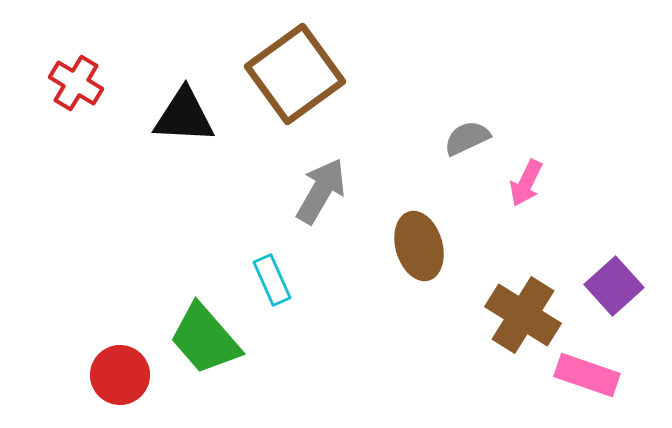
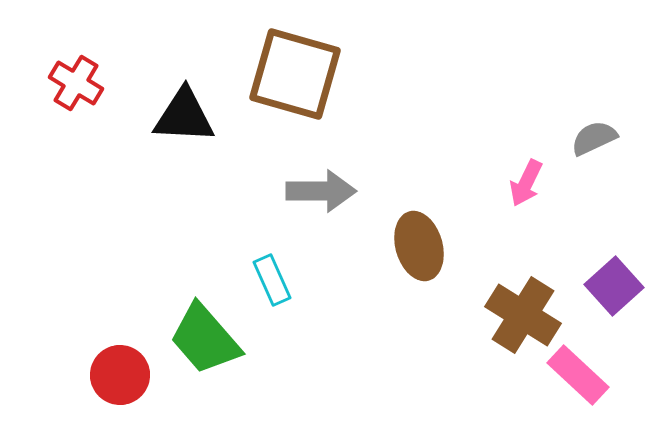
brown square: rotated 38 degrees counterclockwise
gray semicircle: moved 127 px right
gray arrow: rotated 60 degrees clockwise
pink rectangle: moved 9 px left; rotated 24 degrees clockwise
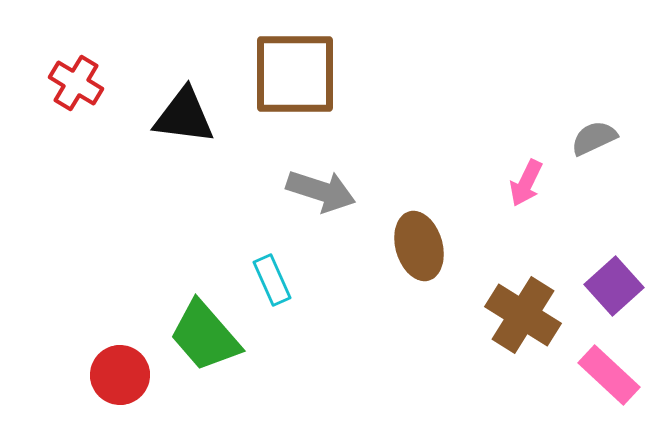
brown square: rotated 16 degrees counterclockwise
black triangle: rotated 4 degrees clockwise
gray arrow: rotated 18 degrees clockwise
green trapezoid: moved 3 px up
pink rectangle: moved 31 px right
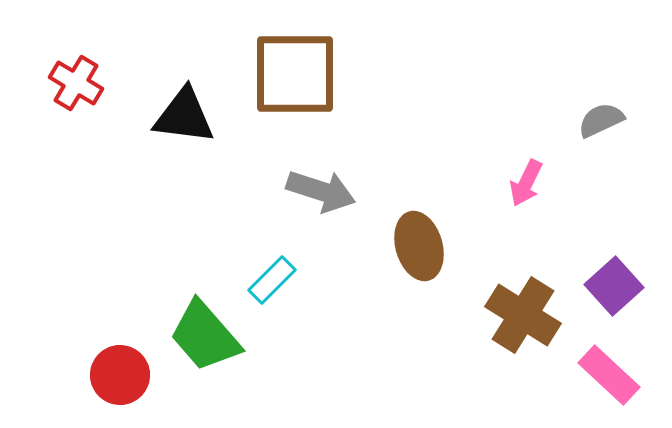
gray semicircle: moved 7 px right, 18 px up
cyan rectangle: rotated 69 degrees clockwise
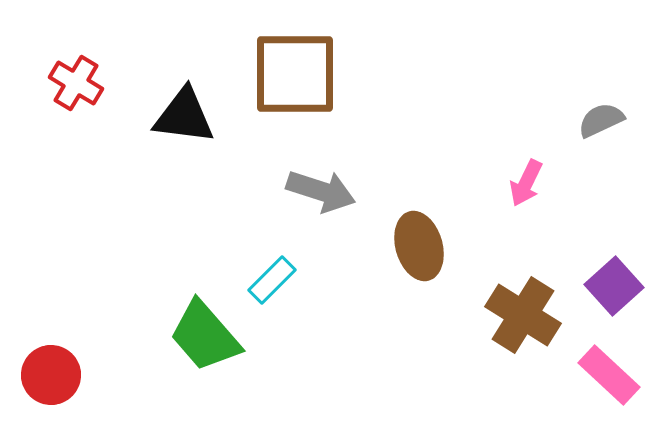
red circle: moved 69 px left
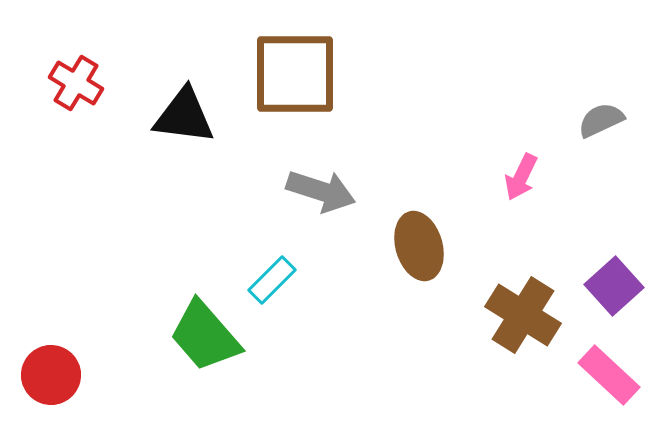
pink arrow: moved 5 px left, 6 px up
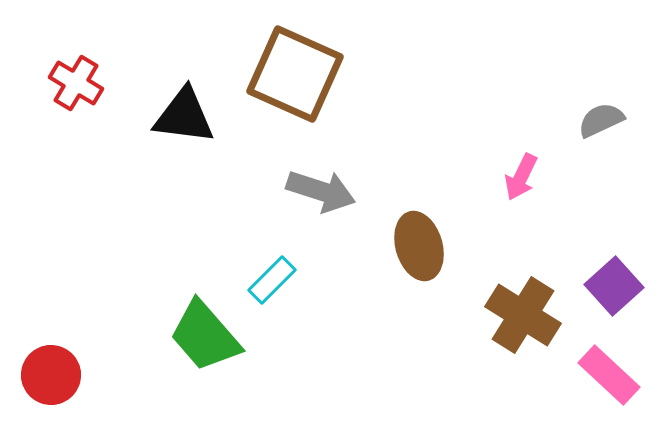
brown square: rotated 24 degrees clockwise
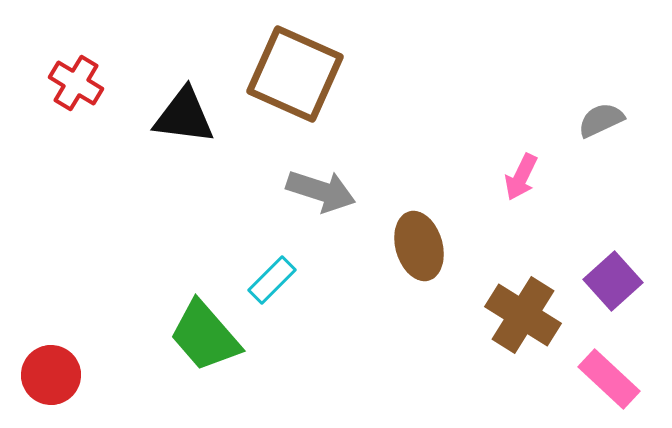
purple square: moved 1 px left, 5 px up
pink rectangle: moved 4 px down
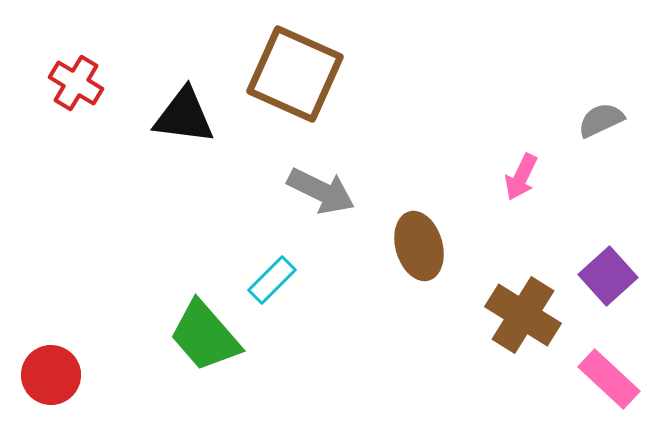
gray arrow: rotated 8 degrees clockwise
purple square: moved 5 px left, 5 px up
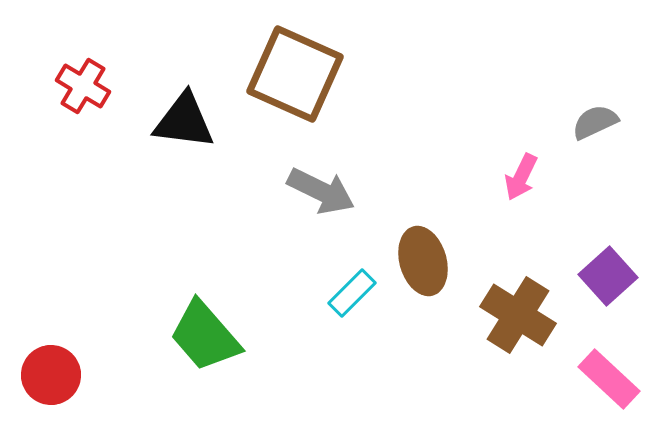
red cross: moved 7 px right, 3 px down
black triangle: moved 5 px down
gray semicircle: moved 6 px left, 2 px down
brown ellipse: moved 4 px right, 15 px down
cyan rectangle: moved 80 px right, 13 px down
brown cross: moved 5 px left
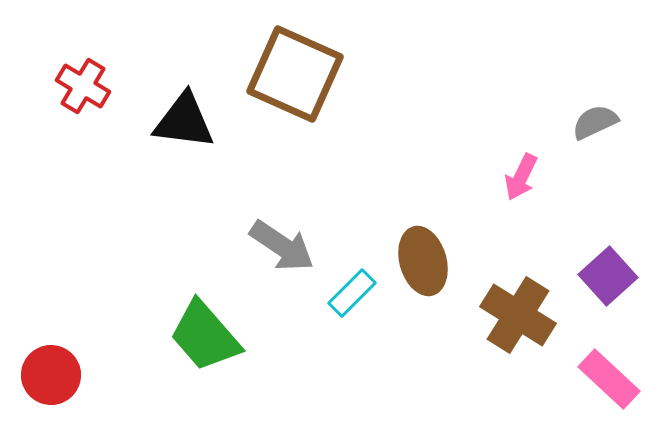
gray arrow: moved 39 px left, 55 px down; rotated 8 degrees clockwise
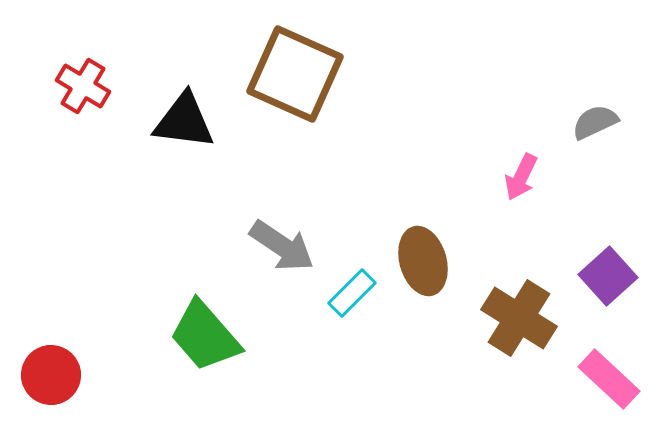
brown cross: moved 1 px right, 3 px down
